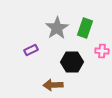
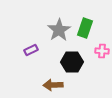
gray star: moved 2 px right, 2 px down
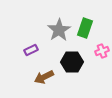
pink cross: rotated 24 degrees counterclockwise
brown arrow: moved 9 px left, 8 px up; rotated 24 degrees counterclockwise
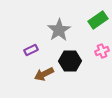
green rectangle: moved 13 px right, 8 px up; rotated 36 degrees clockwise
black hexagon: moved 2 px left, 1 px up
brown arrow: moved 3 px up
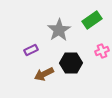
green rectangle: moved 6 px left
black hexagon: moved 1 px right, 2 px down
